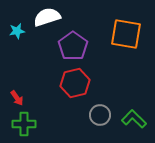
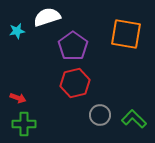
red arrow: moved 1 px right; rotated 35 degrees counterclockwise
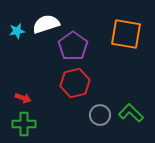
white semicircle: moved 1 px left, 7 px down
red arrow: moved 5 px right
green L-shape: moved 3 px left, 6 px up
